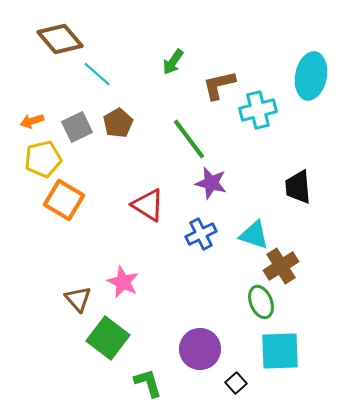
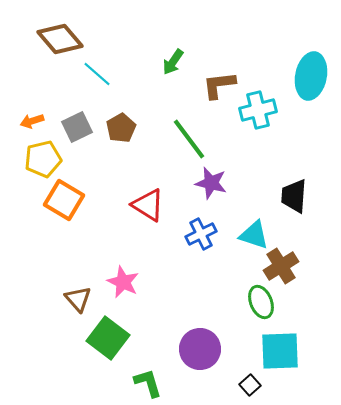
brown L-shape: rotated 6 degrees clockwise
brown pentagon: moved 3 px right, 5 px down
black trapezoid: moved 4 px left, 9 px down; rotated 9 degrees clockwise
black square: moved 14 px right, 2 px down
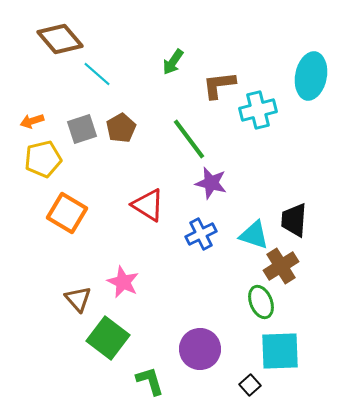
gray square: moved 5 px right, 2 px down; rotated 8 degrees clockwise
black trapezoid: moved 24 px down
orange square: moved 3 px right, 13 px down
green L-shape: moved 2 px right, 2 px up
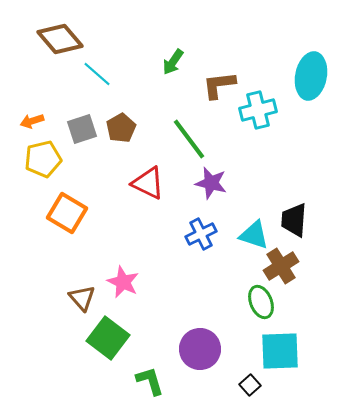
red triangle: moved 22 px up; rotated 6 degrees counterclockwise
brown triangle: moved 4 px right, 1 px up
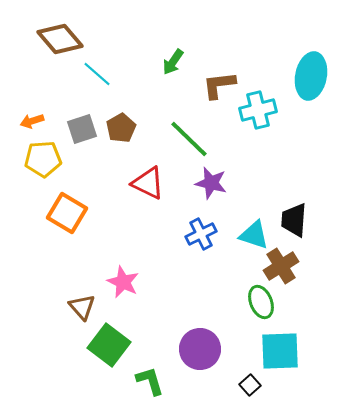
green line: rotated 9 degrees counterclockwise
yellow pentagon: rotated 9 degrees clockwise
brown triangle: moved 9 px down
green square: moved 1 px right, 7 px down
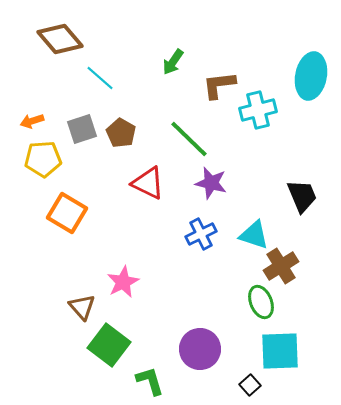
cyan line: moved 3 px right, 4 px down
brown pentagon: moved 5 px down; rotated 12 degrees counterclockwise
black trapezoid: moved 8 px right, 24 px up; rotated 153 degrees clockwise
pink star: rotated 20 degrees clockwise
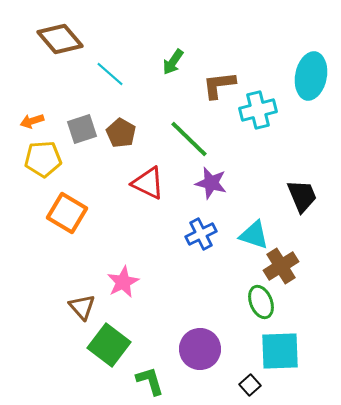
cyan line: moved 10 px right, 4 px up
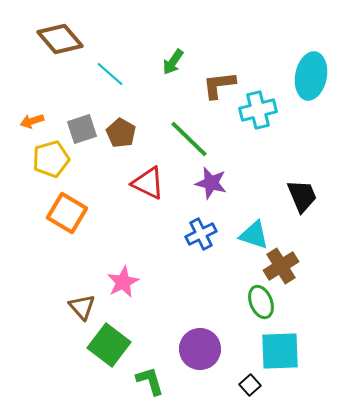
yellow pentagon: moved 8 px right; rotated 12 degrees counterclockwise
